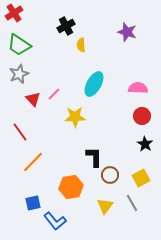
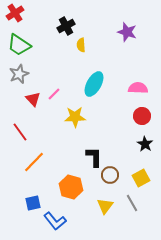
red cross: moved 1 px right
orange line: moved 1 px right
orange hexagon: rotated 25 degrees clockwise
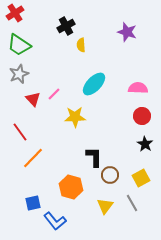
cyan ellipse: rotated 15 degrees clockwise
orange line: moved 1 px left, 4 px up
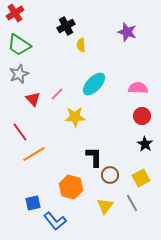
pink line: moved 3 px right
orange line: moved 1 px right, 4 px up; rotated 15 degrees clockwise
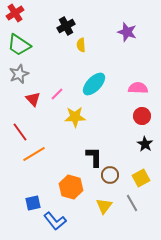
yellow triangle: moved 1 px left
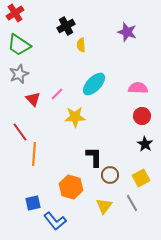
orange line: rotated 55 degrees counterclockwise
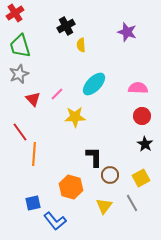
green trapezoid: moved 1 px right, 1 px down; rotated 40 degrees clockwise
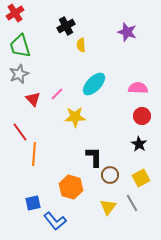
black star: moved 6 px left
yellow triangle: moved 4 px right, 1 px down
